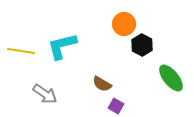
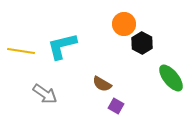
black hexagon: moved 2 px up
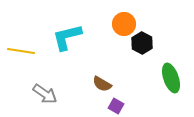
cyan L-shape: moved 5 px right, 9 px up
green ellipse: rotated 20 degrees clockwise
